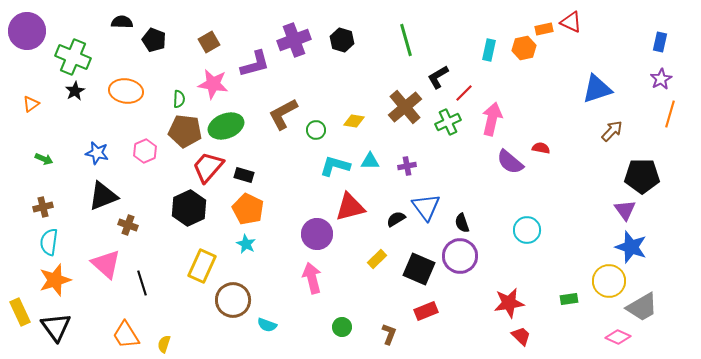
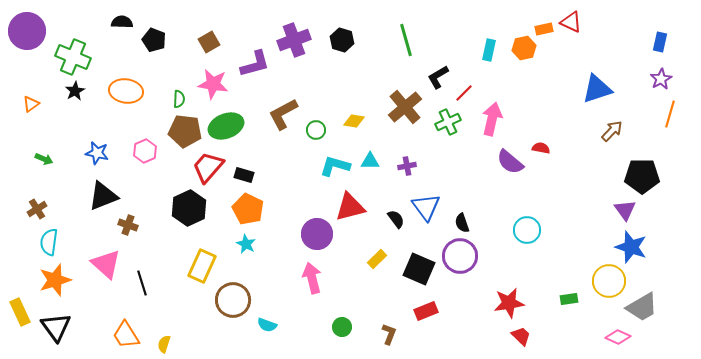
brown cross at (43, 207): moved 6 px left, 2 px down; rotated 18 degrees counterclockwise
black semicircle at (396, 219): rotated 84 degrees clockwise
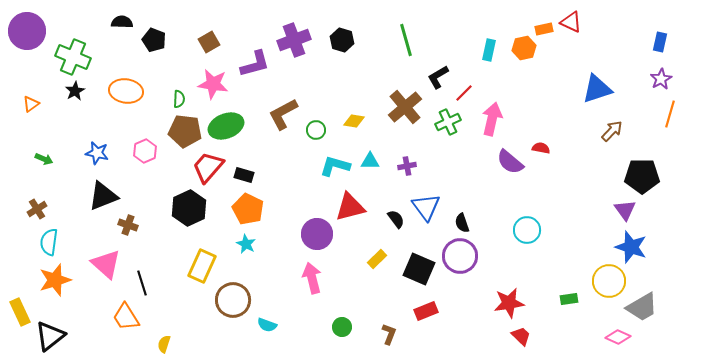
black triangle at (56, 327): moved 6 px left, 9 px down; rotated 28 degrees clockwise
orange trapezoid at (126, 335): moved 18 px up
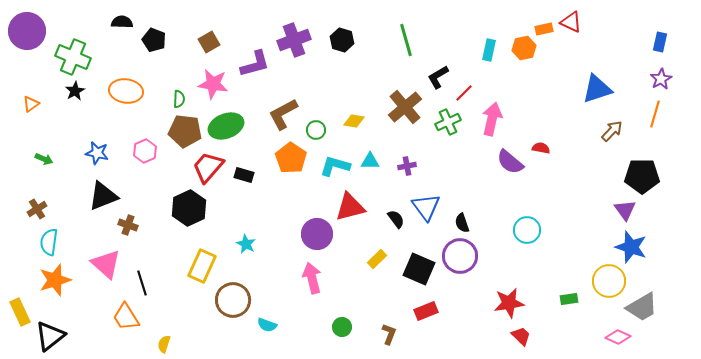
orange line at (670, 114): moved 15 px left
orange pentagon at (248, 209): moved 43 px right, 51 px up; rotated 8 degrees clockwise
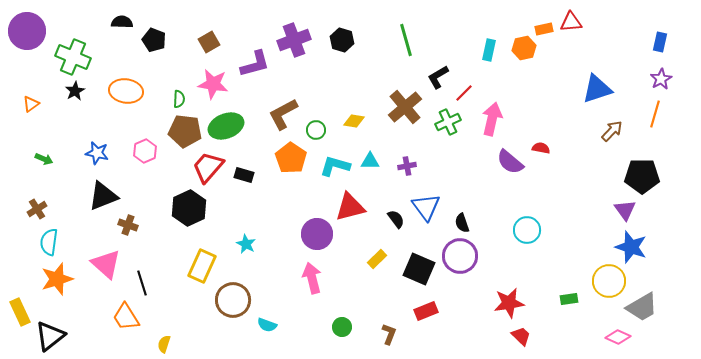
red triangle at (571, 22): rotated 30 degrees counterclockwise
orange star at (55, 280): moved 2 px right, 1 px up
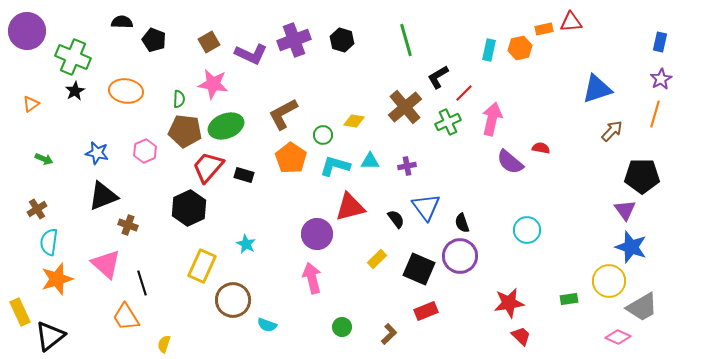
orange hexagon at (524, 48): moved 4 px left
purple L-shape at (255, 64): moved 4 px left, 10 px up; rotated 40 degrees clockwise
green circle at (316, 130): moved 7 px right, 5 px down
brown L-shape at (389, 334): rotated 25 degrees clockwise
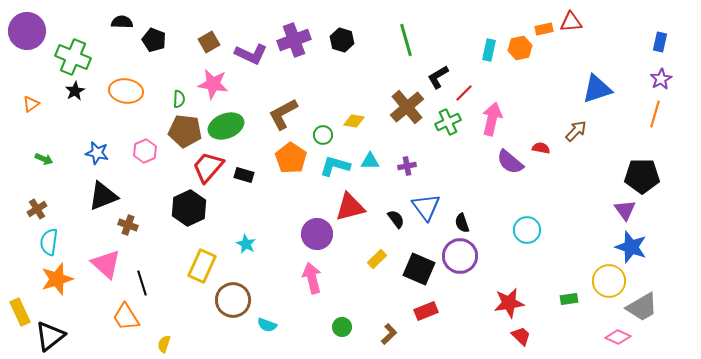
brown cross at (405, 107): moved 2 px right
brown arrow at (612, 131): moved 36 px left
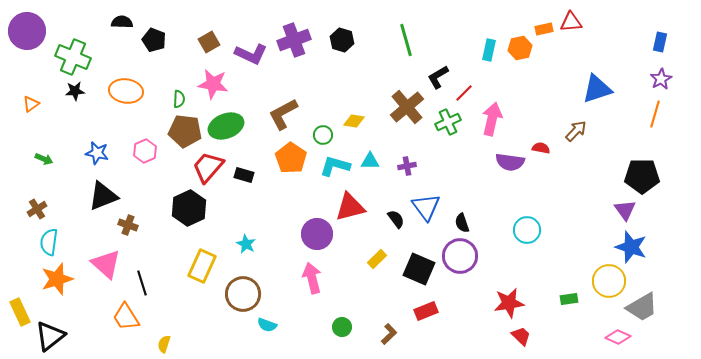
black star at (75, 91): rotated 24 degrees clockwise
purple semicircle at (510, 162): rotated 32 degrees counterclockwise
brown circle at (233, 300): moved 10 px right, 6 px up
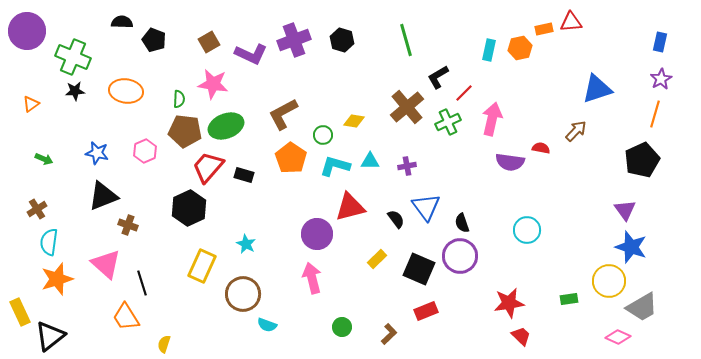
black pentagon at (642, 176): moved 16 px up; rotated 24 degrees counterclockwise
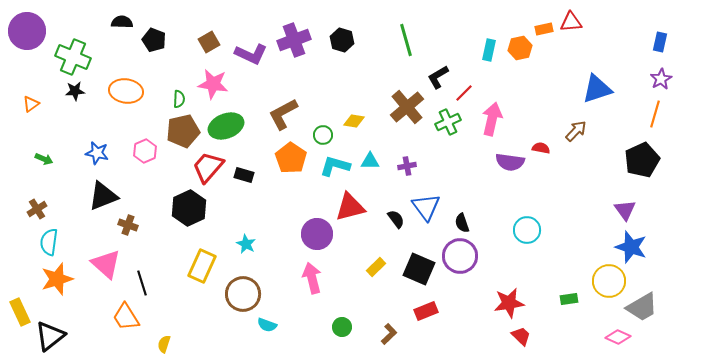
brown pentagon at (185, 131): moved 2 px left; rotated 20 degrees counterclockwise
yellow rectangle at (377, 259): moved 1 px left, 8 px down
